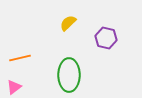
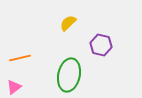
purple hexagon: moved 5 px left, 7 px down
green ellipse: rotated 12 degrees clockwise
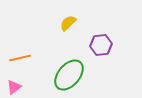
purple hexagon: rotated 20 degrees counterclockwise
green ellipse: rotated 28 degrees clockwise
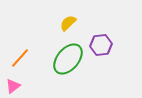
orange line: rotated 35 degrees counterclockwise
green ellipse: moved 1 px left, 16 px up
pink triangle: moved 1 px left, 1 px up
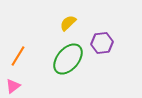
purple hexagon: moved 1 px right, 2 px up
orange line: moved 2 px left, 2 px up; rotated 10 degrees counterclockwise
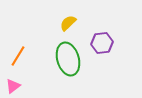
green ellipse: rotated 56 degrees counterclockwise
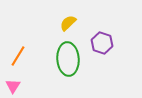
purple hexagon: rotated 25 degrees clockwise
green ellipse: rotated 12 degrees clockwise
pink triangle: rotated 21 degrees counterclockwise
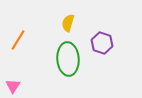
yellow semicircle: rotated 30 degrees counterclockwise
orange line: moved 16 px up
